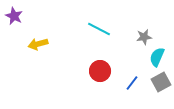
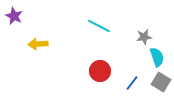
cyan line: moved 3 px up
yellow arrow: rotated 12 degrees clockwise
cyan semicircle: rotated 138 degrees clockwise
gray square: rotated 30 degrees counterclockwise
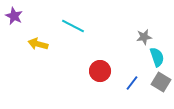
cyan line: moved 26 px left
yellow arrow: rotated 18 degrees clockwise
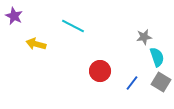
yellow arrow: moved 2 px left
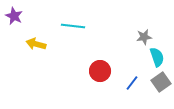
cyan line: rotated 20 degrees counterclockwise
gray square: rotated 24 degrees clockwise
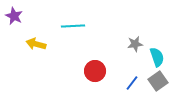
cyan line: rotated 10 degrees counterclockwise
gray star: moved 9 px left, 7 px down
red circle: moved 5 px left
gray square: moved 3 px left, 1 px up
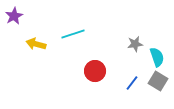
purple star: rotated 18 degrees clockwise
cyan line: moved 8 px down; rotated 15 degrees counterclockwise
gray square: rotated 24 degrees counterclockwise
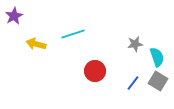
blue line: moved 1 px right
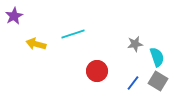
red circle: moved 2 px right
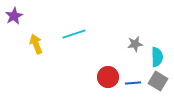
cyan line: moved 1 px right
yellow arrow: rotated 54 degrees clockwise
cyan semicircle: rotated 18 degrees clockwise
red circle: moved 11 px right, 6 px down
blue line: rotated 49 degrees clockwise
